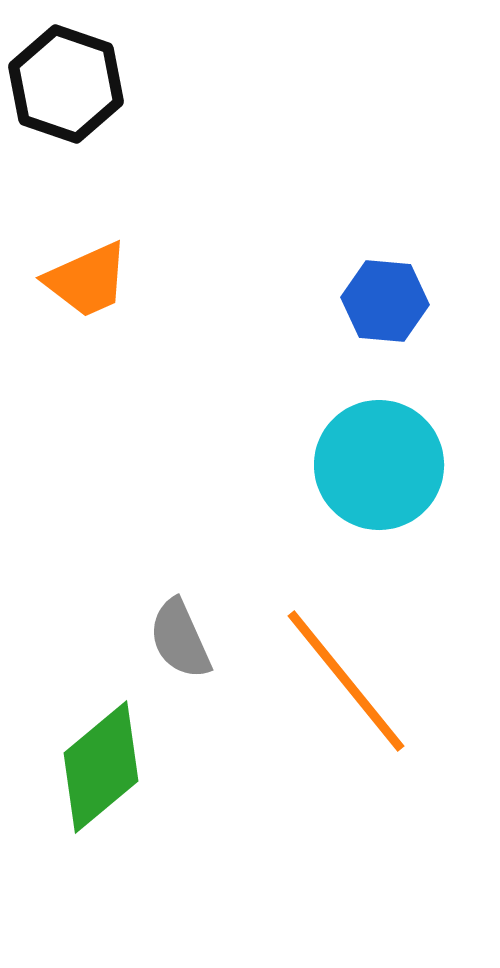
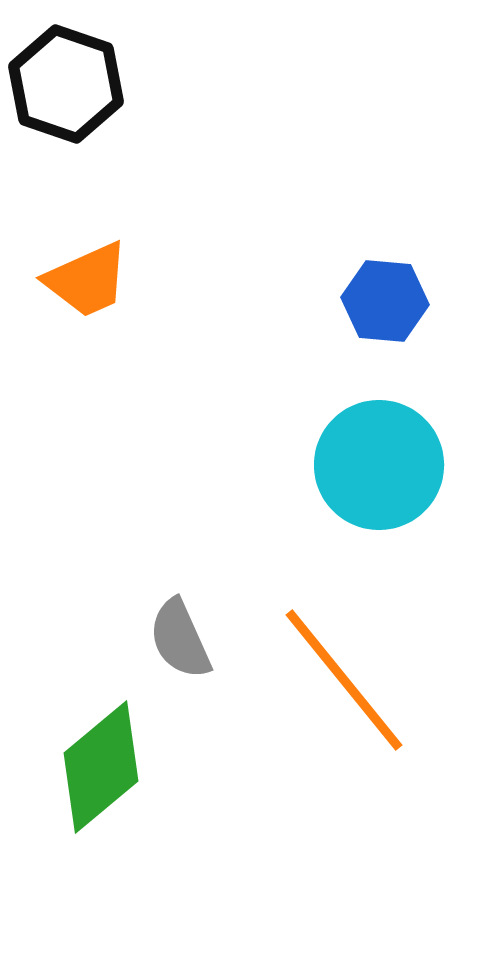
orange line: moved 2 px left, 1 px up
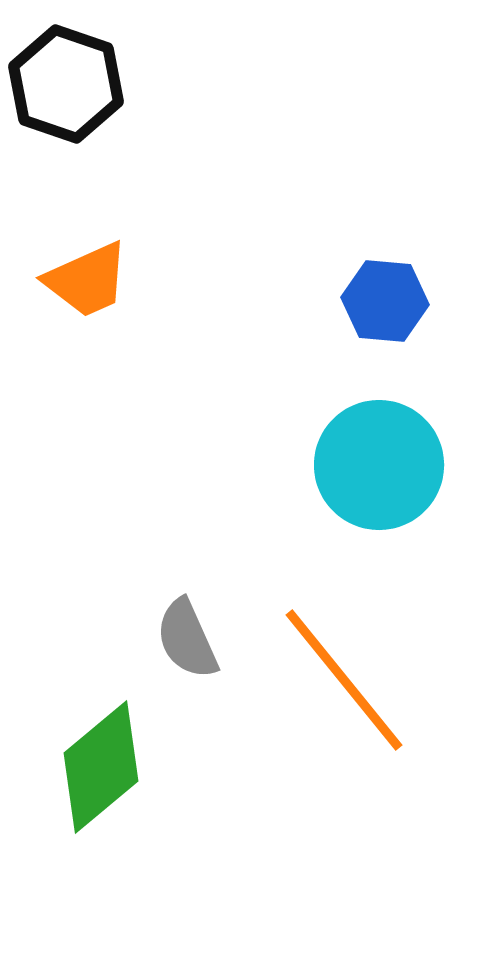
gray semicircle: moved 7 px right
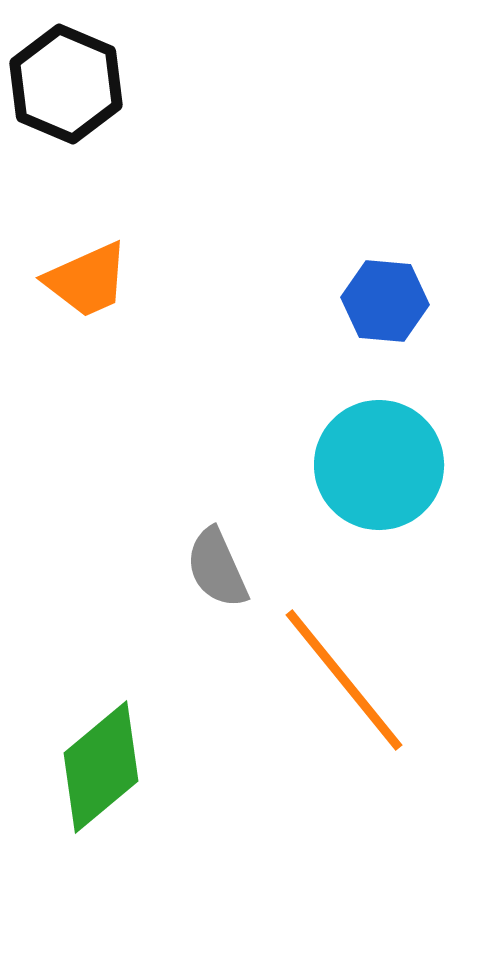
black hexagon: rotated 4 degrees clockwise
gray semicircle: moved 30 px right, 71 px up
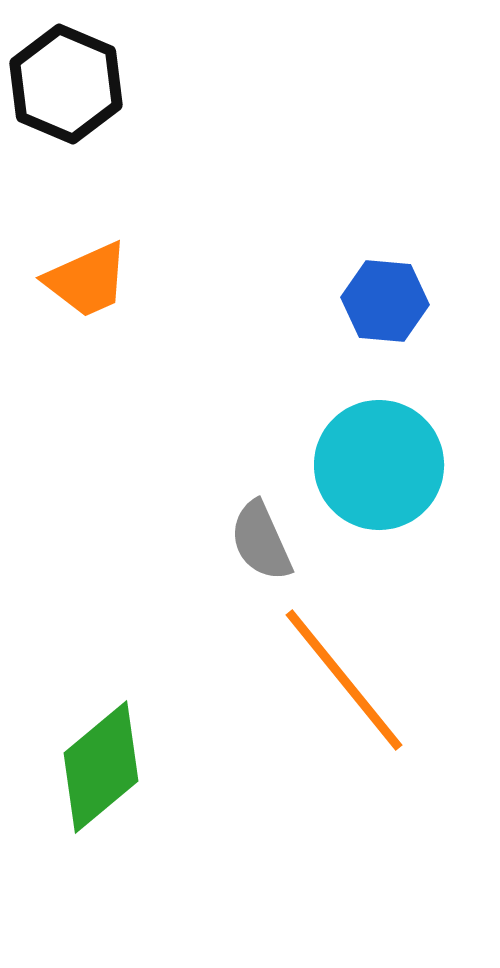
gray semicircle: moved 44 px right, 27 px up
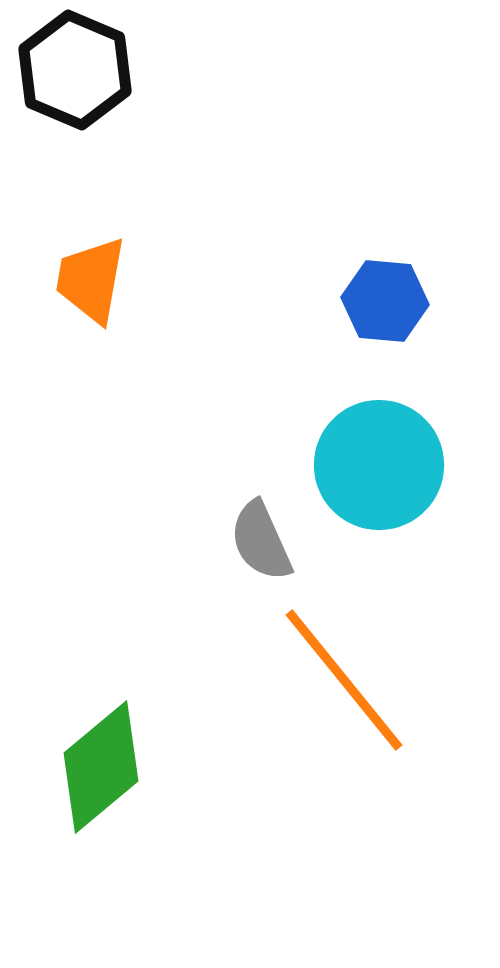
black hexagon: moved 9 px right, 14 px up
orange trapezoid: moved 4 px right; rotated 124 degrees clockwise
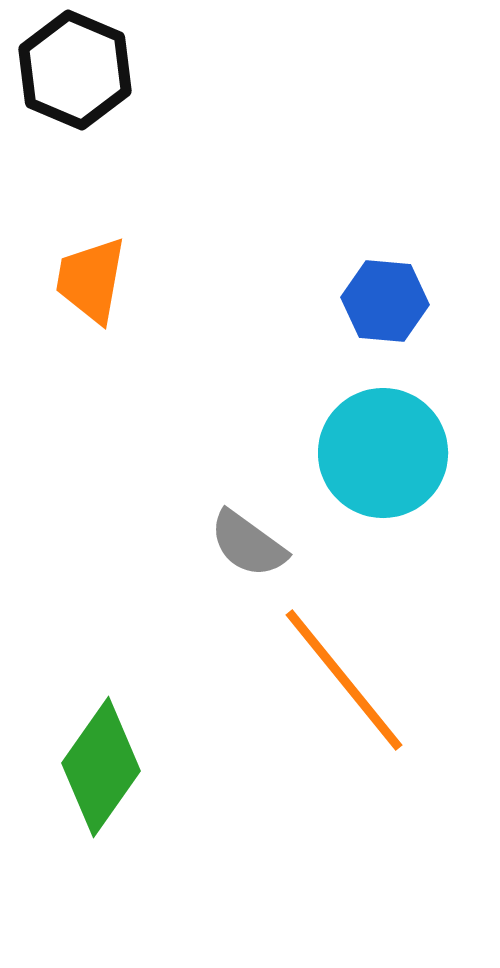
cyan circle: moved 4 px right, 12 px up
gray semicircle: moved 13 px left, 3 px down; rotated 30 degrees counterclockwise
green diamond: rotated 15 degrees counterclockwise
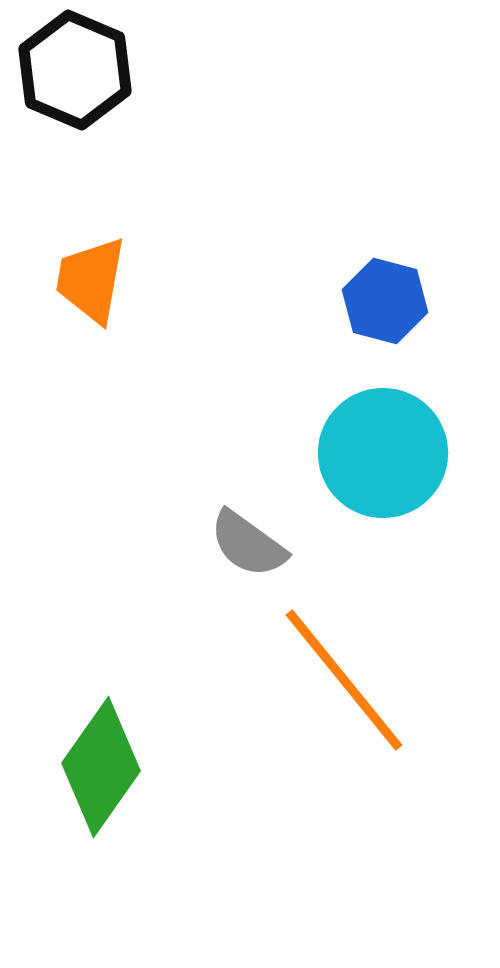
blue hexagon: rotated 10 degrees clockwise
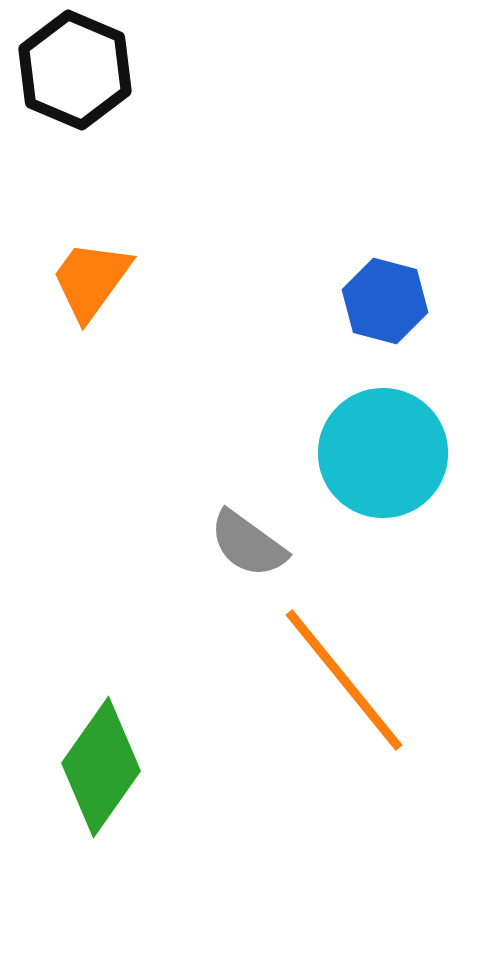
orange trapezoid: rotated 26 degrees clockwise
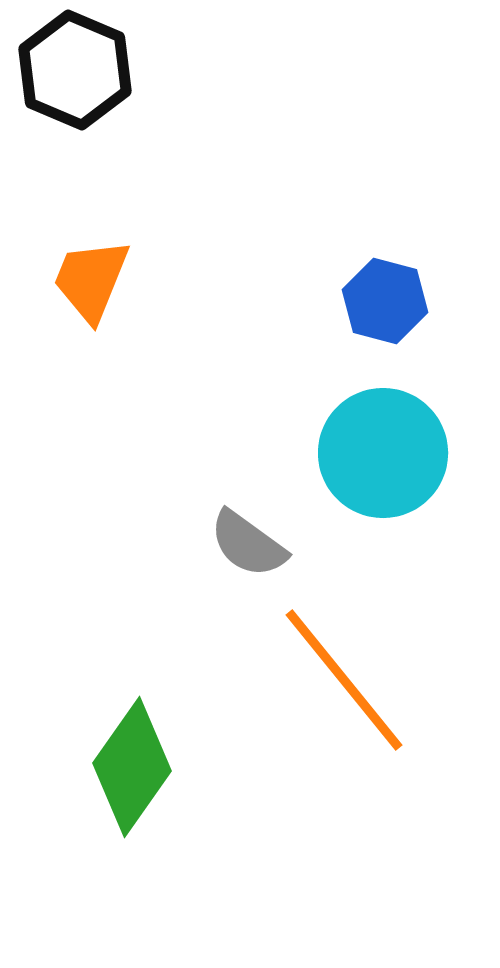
orange trapezoid: rotated 14 degrees counterclockwise
green diamond: moved 31 px right
